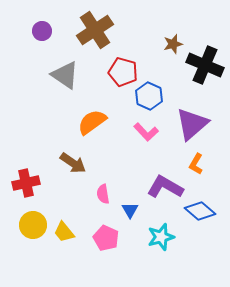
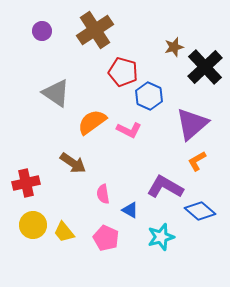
brown star: moved 1 px right, 3 px down
black cross: moved 2 px down; rotated 24 degrees clockwise
gray triangle: moved 9 px left, 18 px down
pink L-shape: moved 17 px left, 2 px up; rotated 20 degrees counterclockwise
orange L-shape: moved 1 px right, 3 px up; rotated 30 degrees clockwise
blue triangle: rotated 30 degrees counterclockwise
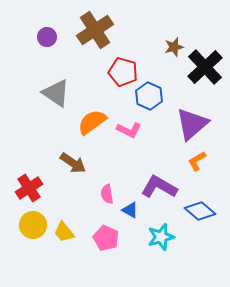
purple circle: moved 5 px right, 6 px down
red cross: moved 3 px right, 5 px down; rotated 20 degrees counterclockwise
purple L-shape: moved 6 px left
pink semicircle: moved 4 px right
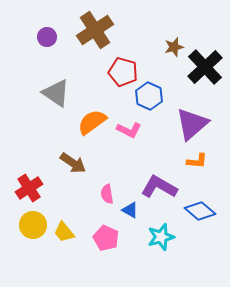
orange L-shape: rotated 145 degrees counterclockwise
